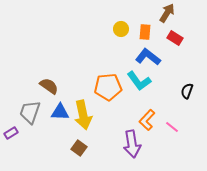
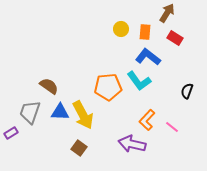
yellow arrow: rotated 16 degrees counterclockwise
purple arrow: rotated 112 degrees clockwise
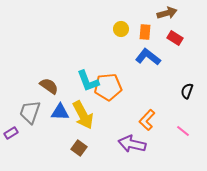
brown arrow: rotated 42 degrees clockwise
cyan L-shape: moved 51 px left; rotated 15 degrees clockwise
pink line: moved 11 px right, 4 px down
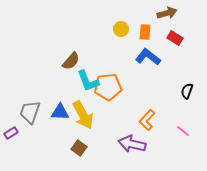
brown semicircle: moved 22 px right, 25 px up; rotated 96 degrees clockwise
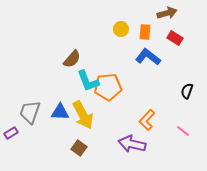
brown semicircle: moved 1 px right, 2 px up
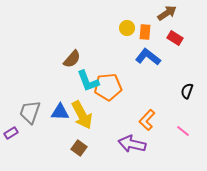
brown arrow: rotated 18 degrees counterclockwise
yellow circle: moved 6 px right, 1 px up
yellow arrow: moved 1 px left
